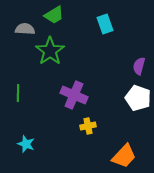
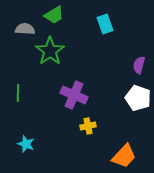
purple semicircle: moved 1 px up
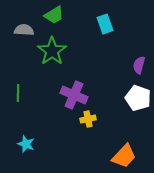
gray semicircle: moved 1 px left, 1 px down
green star: moved 2 px right
yellow cross: moved 7 px up
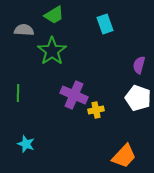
yellow cross: moved 8 px right, 9 px up
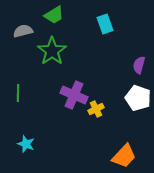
gray semicircle: moved 1 px left, 1 px down; rotated 18 degrees counterclockwise
yellow cross: moved 1 px up; rotated 14 degrees counterclockwise
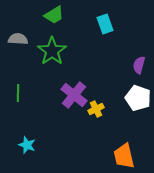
gray semicircle: moved 5 px left, 8 px down; rotated 18 degrees clockwise
purple cross: rotated 16 degrees clockwise
cyan star: moved 1 px right, 1 px down
orange trapezoid: rotated 124 degrees clockwise
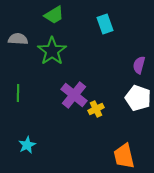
cyan star: rotated 24 degrees clockwise
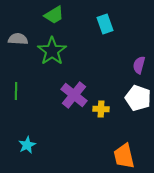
green line: moved 2 px left, 2 px up
yellow cross: moved 5 px right; rotated 28 degrees clockwise
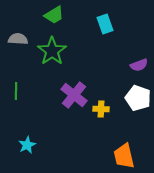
purple semicircle: rotated 126 degrees counterclockwise
